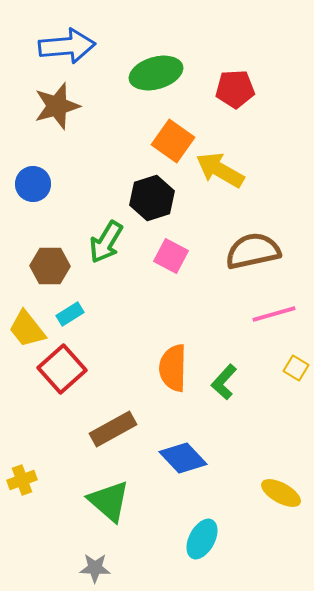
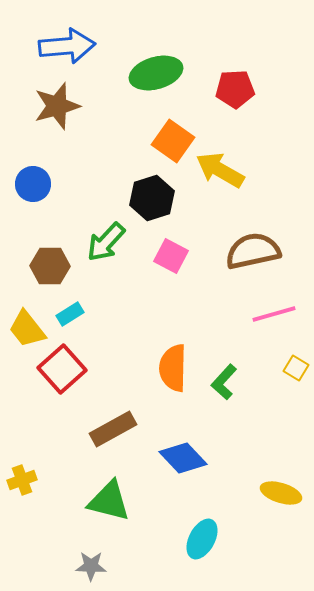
green arrow: rotated 12 degrees clockwise
yellow ellipse: rotated 12 degrees counterclockwise
green triangle: rotated 27 degrees counterclockwise
gray star: moved 4 px left, 2 px up
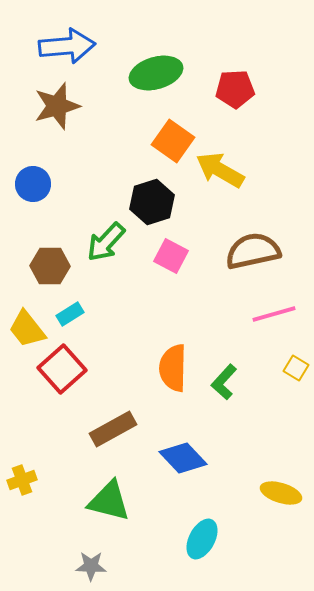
black hexagon: moved 4 px down
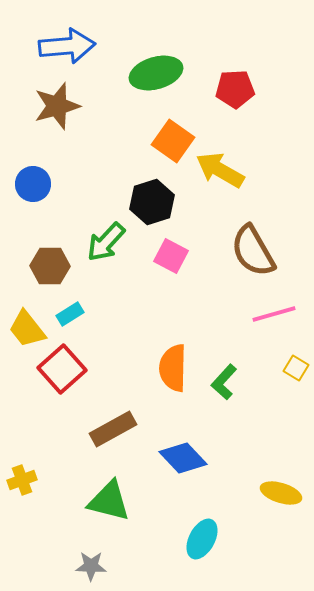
brown semicircle: rotated 108 degrees counterclockwise
